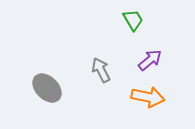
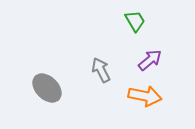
green trapezoid: moved 2 px right, 1 px down
orange arrow: moved 3 px left, 1 px up
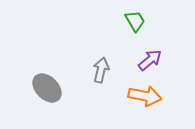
gray arrow: rotated 40 degrees clockwise
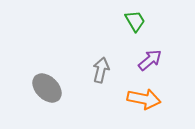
orange arrow: moved 1 px left, 3 px down
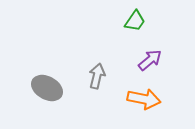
green trapezoid: rotated 65 degrees clockwise
gray arrow: moved 4 px left, 6 px down
gray ellipse: rotated 16 degrees counterclockwise
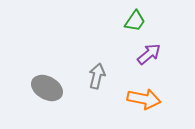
purple arrow: moved 1 px left, 6 px up
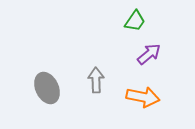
gray arrow: moved 1 px left, 4 px down; rotated 15 degrees counterclockwise
gray ellipse: rotated 36 degrees clockwise
orange arrow: moved 1 px left, 2 px up
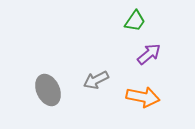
gray arrow: rotated 115 degrees counterclockwise
gray ellipse: moved 1 px right, 2 px down
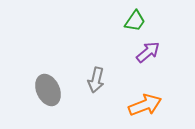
purple arrow: moved 1 px left, 2 px up
gray arrow: rotated 50 degrees counterclockwise
orange arrow: moved 2 px right, 8 px down; rotated 32 degrees counterclockwise
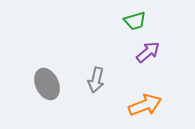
green trapezoid: rotated 40 degrees clockwise
gray ellipse: moved 1 px left, 6 px up
